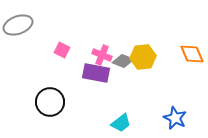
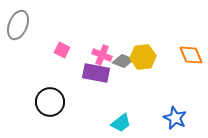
gray ellipse: rotated 48 degrees counterclockwise
orange diamond: moved 1 px left, 1 px down
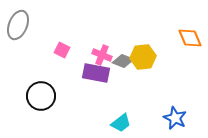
orange diamond: moved 1 px left, 17 px up
black circle: moved 9 px left, 6 px up
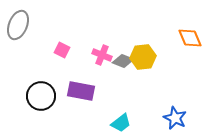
purple rectangle: moved 15 px left, 18 px down
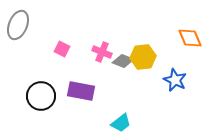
pink square: moved 1 px up
pink cross: moved 3 px up
blue star: moved 38 px up
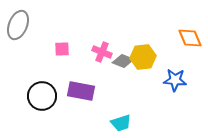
pink square: rotated 28 degrees counterclockwise
blue star: rotated 20 degrees counterclockwise
black circle: moved 1 px right
cyan trapezoid: rotated 20 degrees clockwise
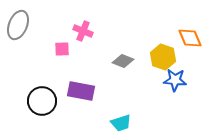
pink cross: moved 19 px left, 21 px up
yellow hexagon: moved 20 px right; rotated 25 degrees clockwise
black circle: moved 5 px down
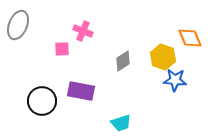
gray diamond: rotated 55 degrees counterclockwise
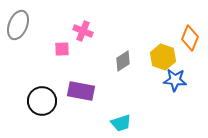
orange diamond: rotated 45 degrees clockwise
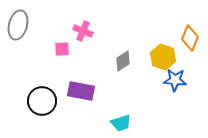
gray ellipse: rotated 8 degrees counterclockwise
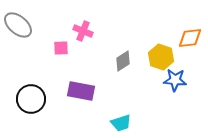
gray ellipse: rotated 64 degrees counterclockwise
orange diamond: rotated 60 degrees clockwise
pink square: moved 1 px left, 1 px up
yellow hexagon: moved 2 px left
black circle: moved 11 px left, 2 px up
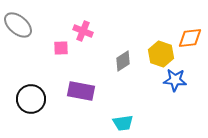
yellow hexagon: moved 3 px up
cyan trapezoid: moved 2 px right; rotated 10 degrees clockwise
